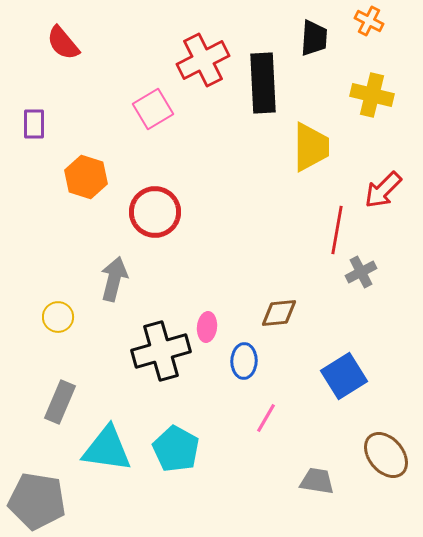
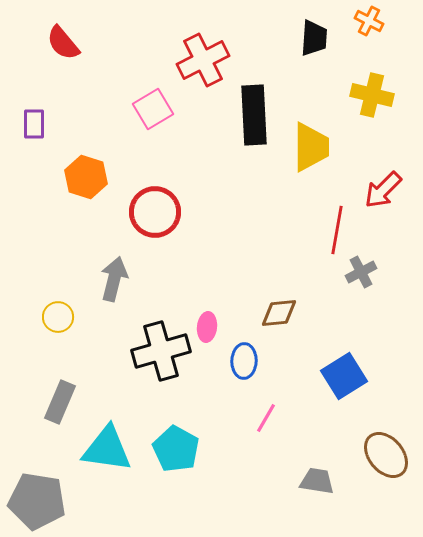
black rectangle: moved 9 px left, 32 px down
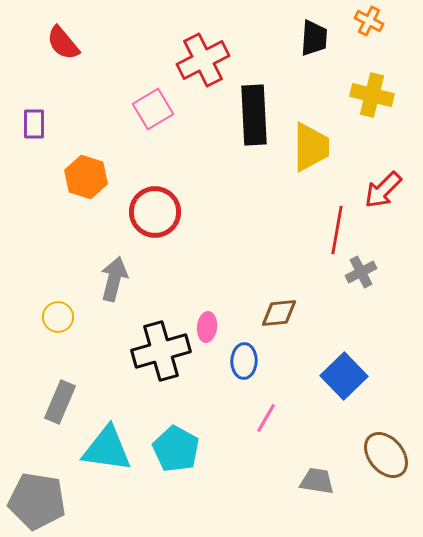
blue square: rotated 12 degrees counterclockwise
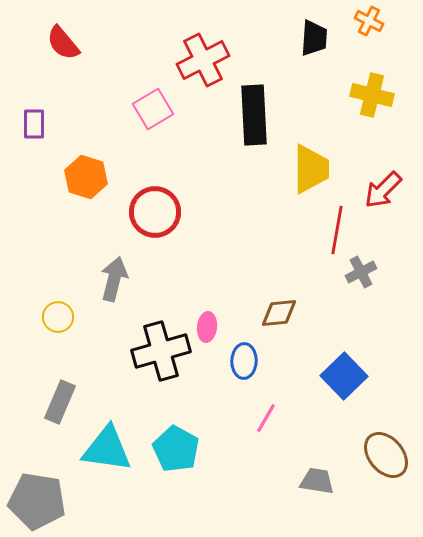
yellow trapezoid: moved 22 px down
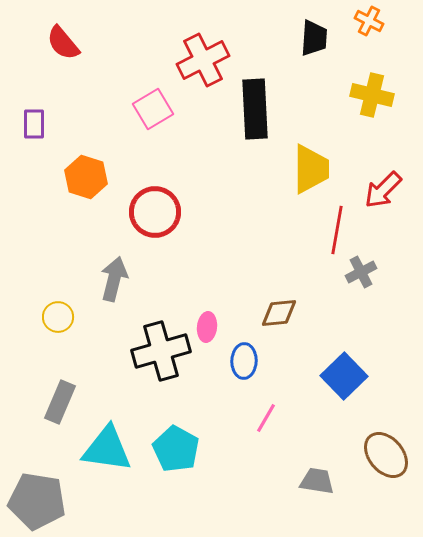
black rectangle: moved 1 px right, 6 px up
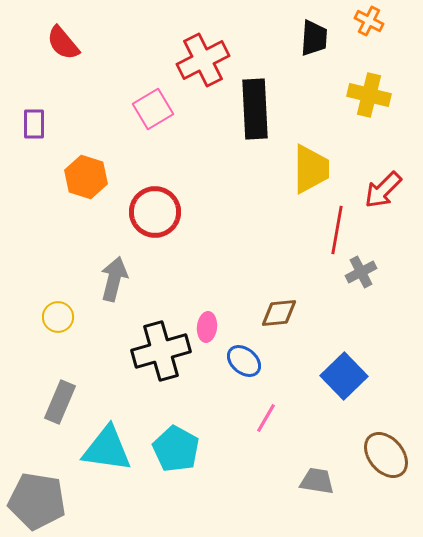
yellow cross: moved 3 px left
blue ellipse: rotated 52 degrees counterclockwise
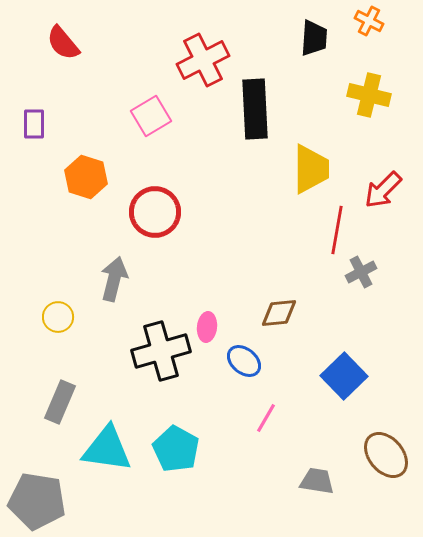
pink square: moved 2 px left, 7 px down
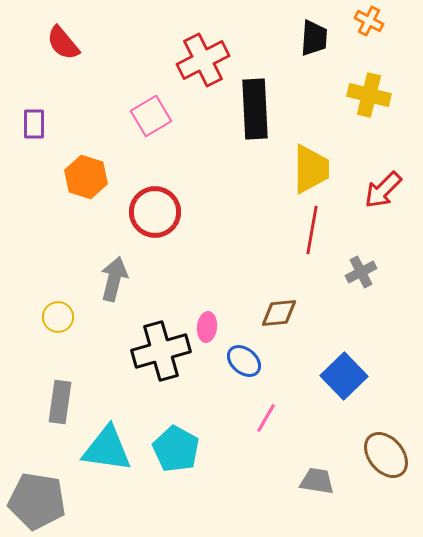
red line: moved 25 px left
gray rectangle: rotated 15 degrees counterclockwise
